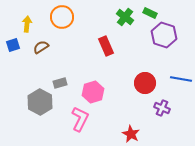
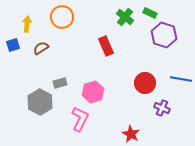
brown semicircle: moved 1 px down
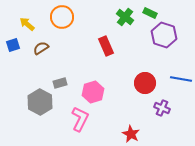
yellow arrow: rotated 56 degrees counterclockwise
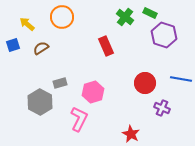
pink L-shape: moved 1 px left
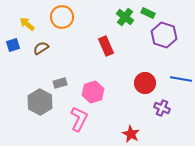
green rectangle: moved 2 px left
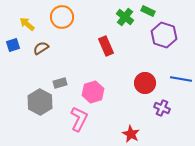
green rectangle: moved 2 px up
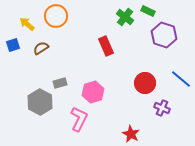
orange circle: moved 6 px left, 1 px up
blue line: rotated 30 degrees clockwise
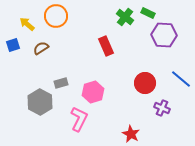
green rectangle: moved 2 px down
purple hexagon: rotated 15 degrees counterclockwise
gray rectangle: moved 1 px right
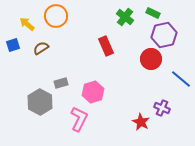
green rectangle: moved 5 px right
purple hexagon: rotated 15 degrees counterclockwise
red circle: moved 6 px right, 24 px up
red star: moved 10 px right, 12 px up
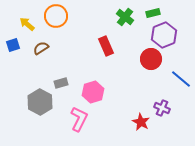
green rectangle: rotated 40 degrees counterclockwise
purple hexagon: rotated 10 degrees counterclockwise
